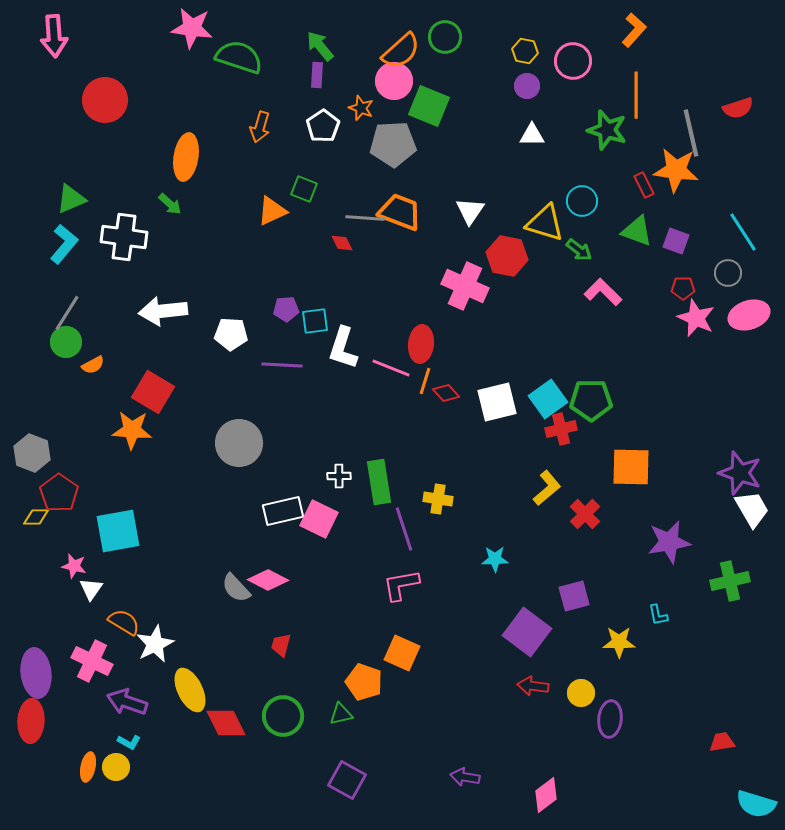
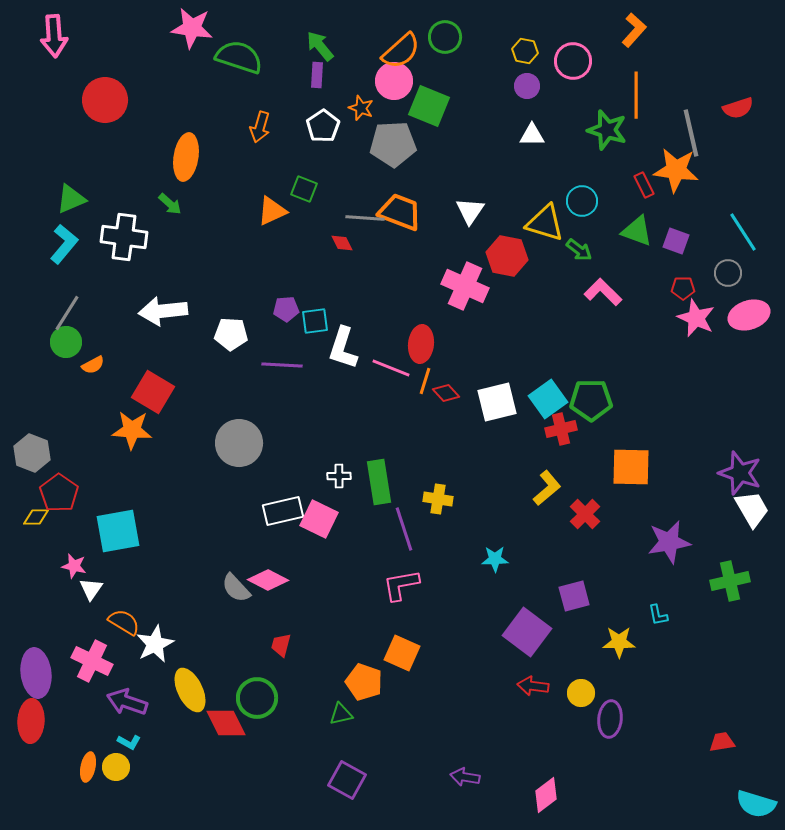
green circle at (283, 716): moved 26 px left, 18 px up
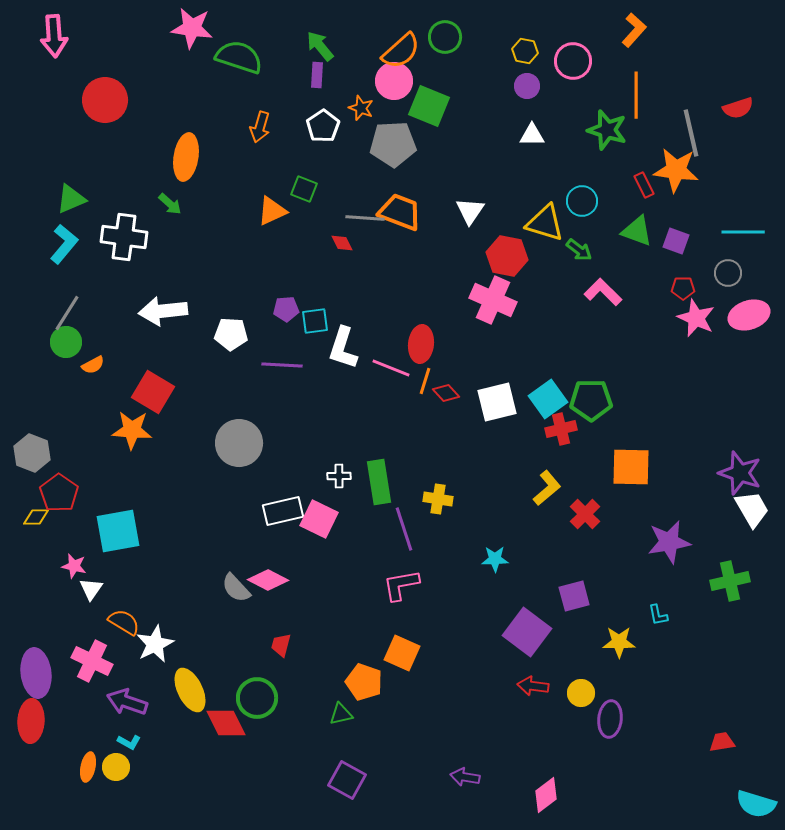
cyan line at (743, 232): rotated 57 degrees counterclockwise
pink cross at (465, 286): moved 28 px right, 14 px down
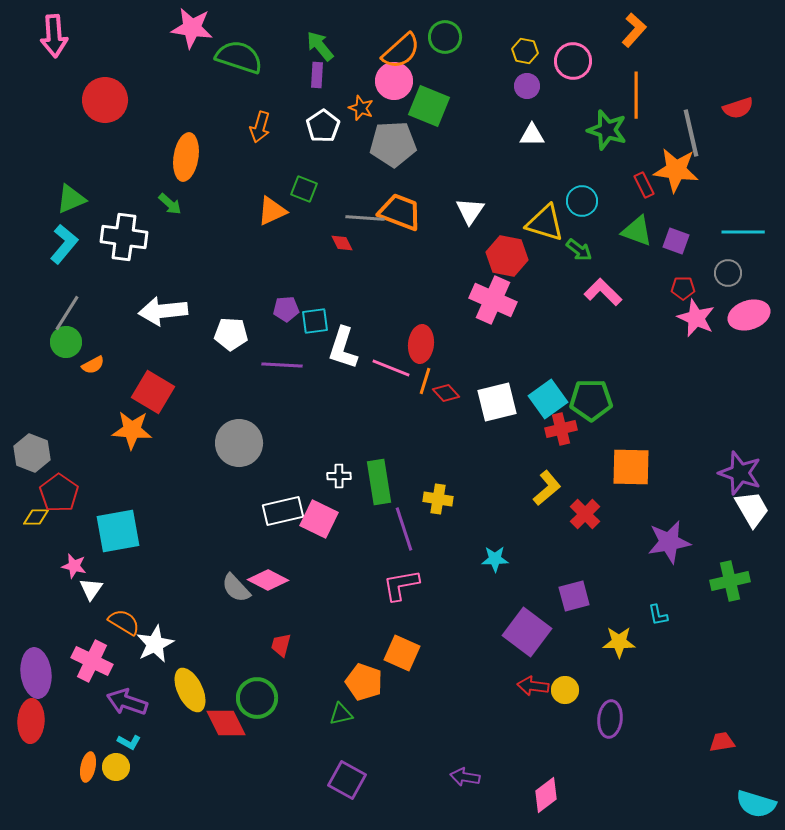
yellow circle at (581, 693): moved 16 px left, 3 px up
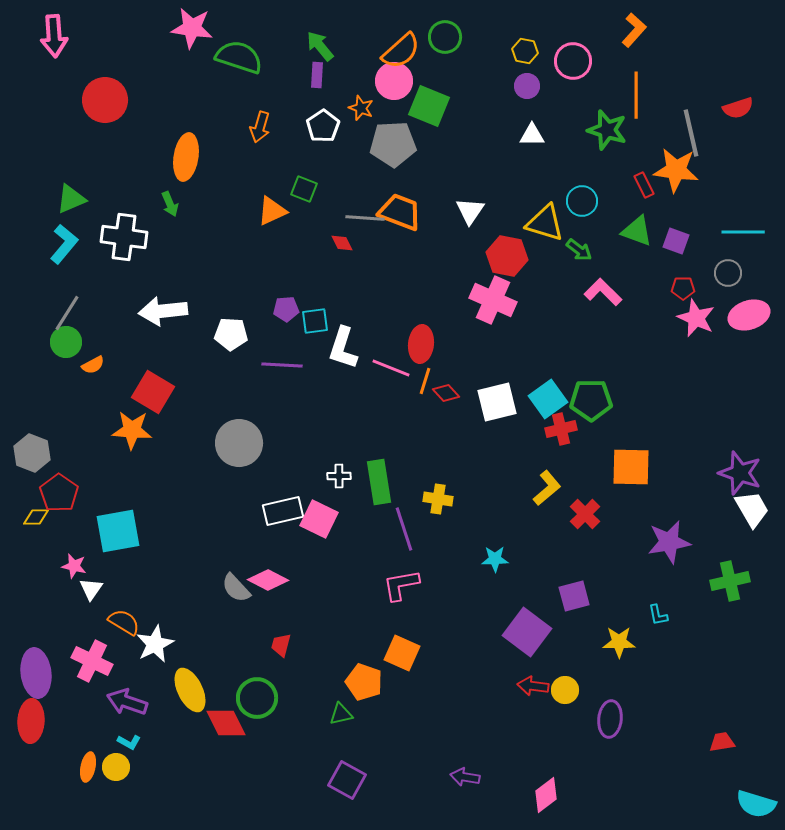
green arrow at (170, 204): rotated 25 degrees clockwise
